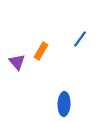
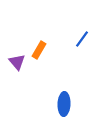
blue line: moved 2 px right
orange rectangle: moved 2 px left, 1 px up
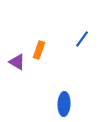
orange rectangle: rotated 12 degrees counterclockwise
purple triangle: rotated 18 degrees counterclockwise
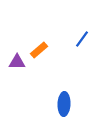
orange rectangle: rotated 30 degrees clockwise
purple triangle: rotated 30 degrees counterclockwise
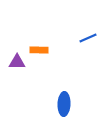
blue line: moved 6 px right, 1 px up; rotated 30 degrees clockwise
orange rectangle: rotated 42 degrees clockwise
